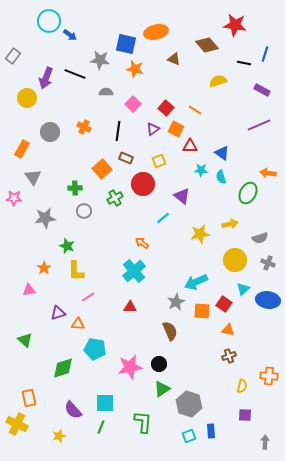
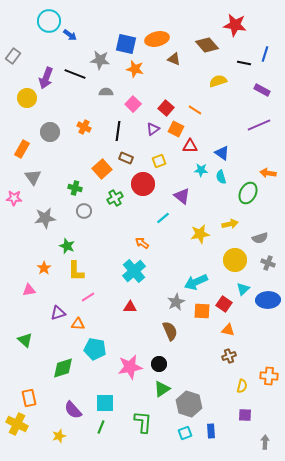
orange ellipse at (156, 32): moved 1 px right, 7 px down
green cross at (75, 188): rotated 16 degrees clockwise
blue ellipse at (268, 300): rotated 10 degrees counterclockwise
cyan square at (189, 436): moved 4 px left, 3 px up
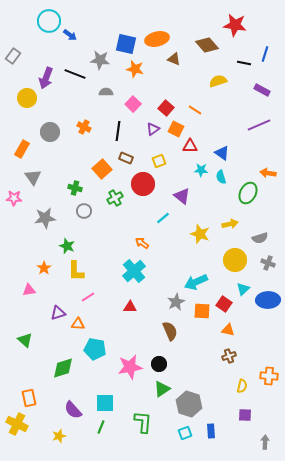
yellow star at (200, 234): rotated 30 degrees clockwise
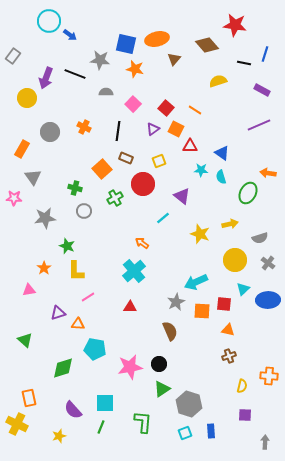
brown triangle at (174, 59): rotated 48 degrees clockwise
gray cross at (268, 263): rotated 16 degrees clockwise
red square at (224, 304): rotated 28 degrees counterclockwise
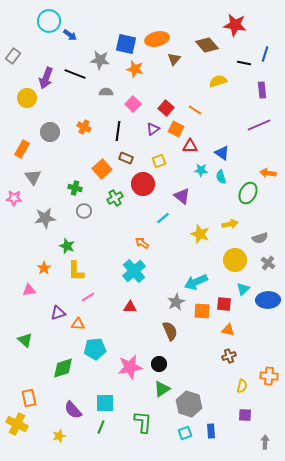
purple rectangle at (262, 90): rotated 56 degrees clockwise
cyan pentagon at (95, 349): rotated 15 degrees counterclockwise
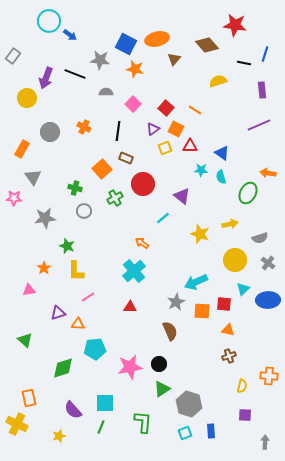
blue square at (126, 44): rotated 15 degrees clockwise
yellow square at (159, 161): moved 6 px right, 13 px up
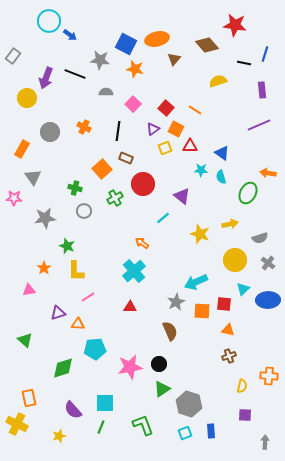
green L-shape at (143, 422): moved 3 px down; rotated 25 degrees counterclockwise
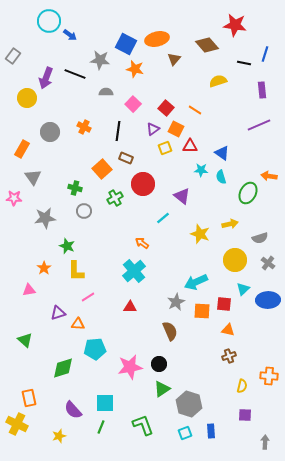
orange arrow at (268, 173): moved 1 px right, 3 px down
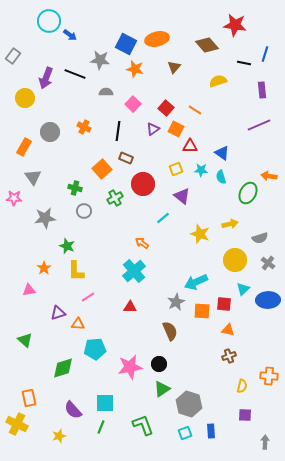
brown triangle at (174, 59): moved 8 px down
yellow circle at (27, 98): moved 2 px left
yellow square at (165, 148): moved 11 px right, 21 px down
orange rectangle at (22, 149): moved 2 px right, 2 px up
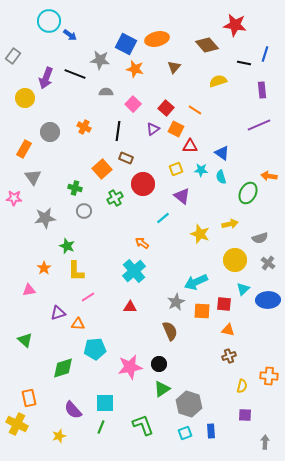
orange rectangle at (24, 147): moved 2 px down
